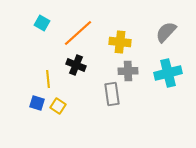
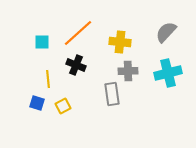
cyan square: moved 19 px down; rotated 28 degrees counterclockwise
yellow square: moved 5 px right; rotated 28 degrees clockwise
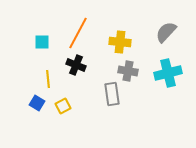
orange line: rotated 20 degrees counterclockwise
gray cross: rotated 12 degrees clockwise
blue square: rotated 14 degrees clockwise
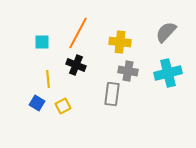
gray rectangle: rotated 15 degrees clockwise
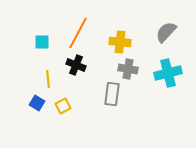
gray cross: moved 2 px up
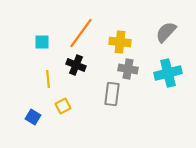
orange line: moved 3 px right; rotated 8 degrees clockwise
blue square: moved 4 px left, 14 px down
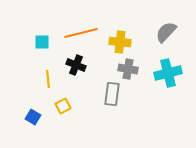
orange line: rotated 40 degrees clockwise
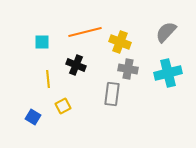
orange line: moved 4 px right, 1 px up
yellow cross: rotated 15 degrees clockwise
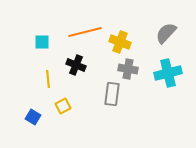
gray semicircle: moved 1 px down
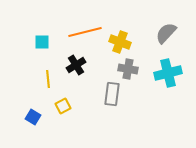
black cross: rotated 36 degrees clockwise
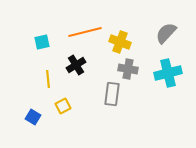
cyan square: rotated 14 degrees counterclockwise
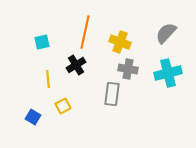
orange line: rotated 64 degrees counterclockwise
